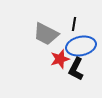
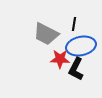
red star: rotated 18 degrees clockwise
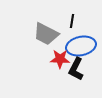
black line: moved 2 px left, 3 px up
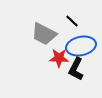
black line: rotated 56 degrees counterclockwise
gray trapezoid: moved 2 px left
red star: moved 1 px left, 1 px up
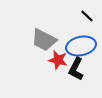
black line: moved 15 px right, 5 px up
gray trapezoid: moved 6 px down
red star: moved 1 px left, 2 px down; rotated 12 degrees clockwise
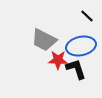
red star: rotated 12 degrees counterclockwise
black L-shape: rotated 135 degrees clockwise
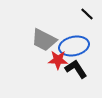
black line: moved 2 px up
blue ellipse: moved 7 px left
black L-shape: rotated 15 degrees counterclockwise
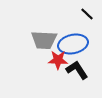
gray trapezoid: rotated 24 degrees counterclockwise
blue ellipse: moved 1 px left, 2 px up
black L-shape: moved 1 px right, 1 px down
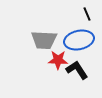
black line: rotated 24 degrees clockwise
blue ellipse: moved 6 px right, 4 px up
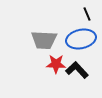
blue ellipse: moved 2 px right, 1 px up
red star: moved 2 px left, 4 px down
black L-shape: rotated 10 degrees counterclockwise
